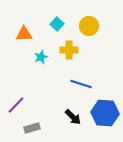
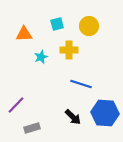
cyan square: rotated 32 degrees clockwise
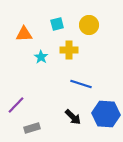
yellow circle: moved 1 px up
cyan star: rotated 16 degrees counterclockwise
blue hexagon: moved 1 px right, 1 px down
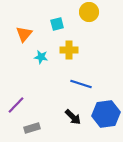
yellow circle: moved 13 px up
orange triangle: rotated 48 degrees counterclockwise
cyan star: rotated 24 degrees counterclockwise
blue hexagon: rotated 12 degrees counterclockwise
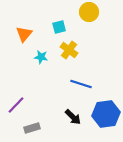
cyan square: moved 2 px right, 3 px down
yellow cross: rotated 36 degrees clockwise
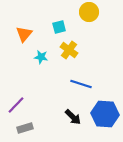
blue hexagon: moved 1 px left; rotated 12 degrees clockwise
gray rectangle: moved 7 px left
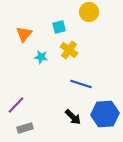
blue hexagon: rotated 8 degrees counterclockwise
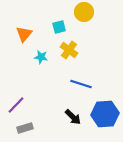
yellow circle: moved 5 px left
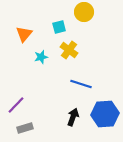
cyan star: rotated 24 degrees counterclockwise
black arrow: rotated 114 degrees counterclockwise
